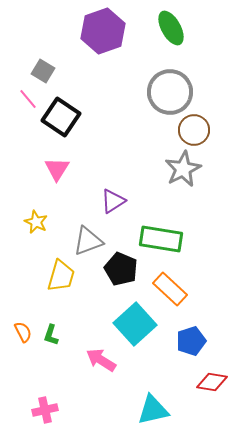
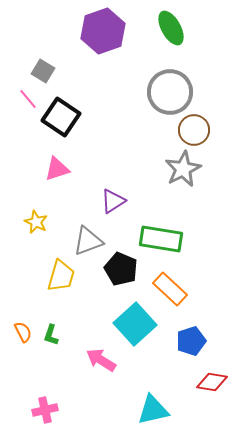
pink triangle: rotated 40 degrees clockwise
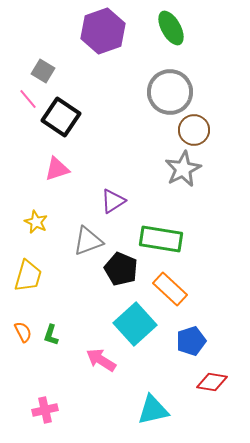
yellow trapezoid: moved 33 px left
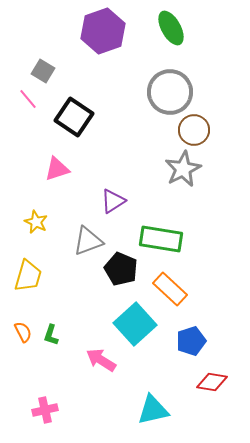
black square: moved 13 px right
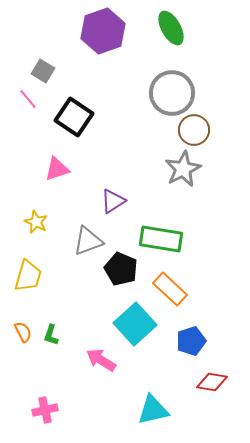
gray circle: moved 2 px right, 1 px down
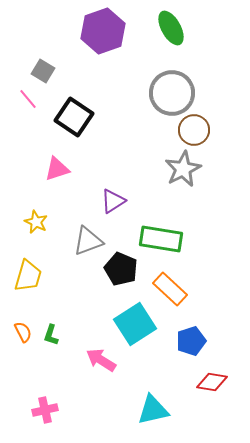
cyan square: rotated 9 degrees clockwise
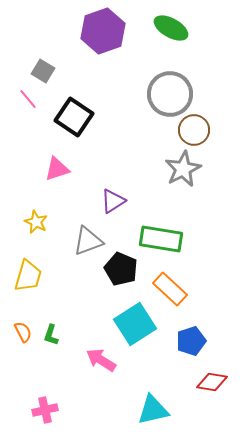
green ellipse: rotated 32 degrees counterclockwise
gray circle: moved 2 px left, 1 px down
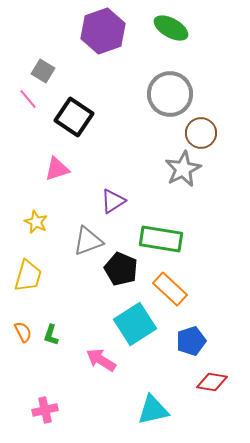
brown circle: moved 7 px right, 3 px down
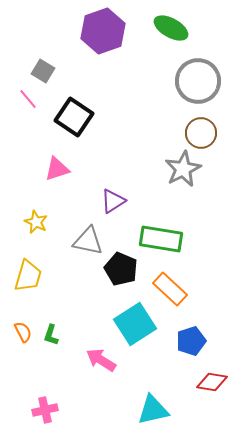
gray circle: moved 28 px right, 13 px up
gray triangle: rotated 32 degrees clockwise
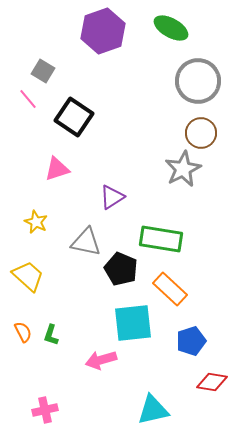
purple triangle: moved 1 px left, 4 px up
gray triangle: moved 2 px left, 1 px down
yellow trapezoid: rotated 64 degrees counterclockwise
cyan square: moved 2 px left, 1 px up; rotated 27 degrees clockwise
pink arrow: rotated 48 degrees counterclockwise
